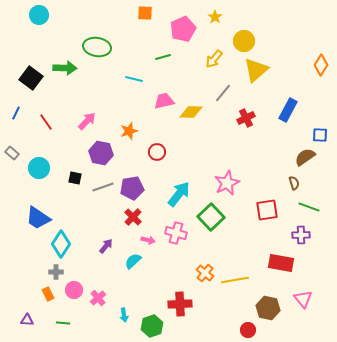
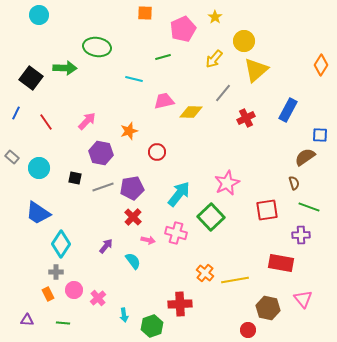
gray rectangle at (12, 153): moved 4 px down
blue trapezoid at (38, 218): moved 5 px up
cyan semicircle at (133, 261): rotated 96 degrees clockwise
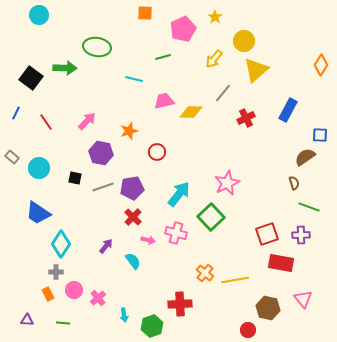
red square at (267, 210): moved 24 px down; rotated 10 degrees counterclockwise
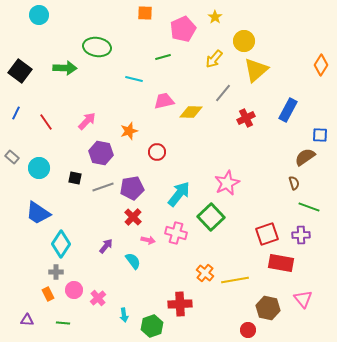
black square at (31, 78): moved 11 px left, 7 px up
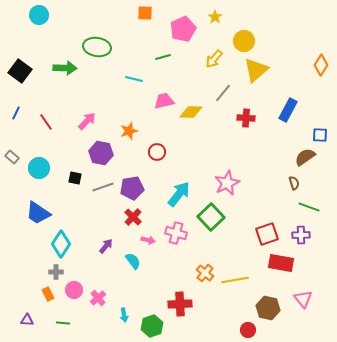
red cross at (246, 118): rotated 30 degrees clockwise
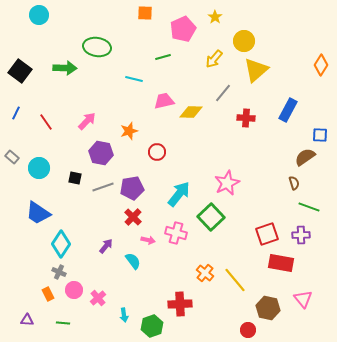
gray cross at (56, 272): moved 3 px right; rotated 24 degrees clockwise
yellow line at (235, 280): rotated 60 degrees clockwise
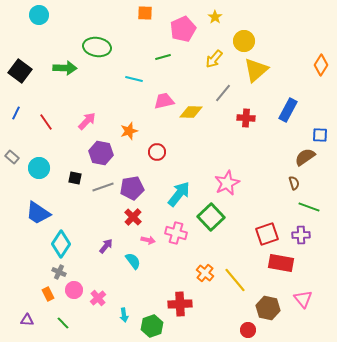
green line at (63, 323): rotated 40 degrees clockwise
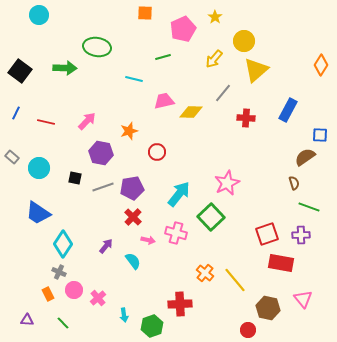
red line at (46, 122): rotated 42 degrees counterclockwise
cyan diamond at (61, 244): moved 2 px right
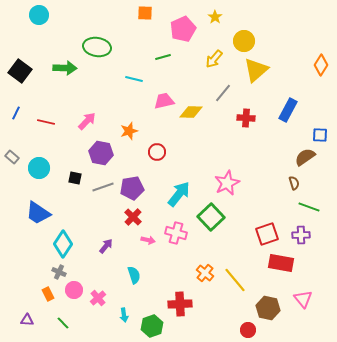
cyan semicircle at (133, 261): moved 1 px right, 14 px down; rotated 18 degrees clockwise
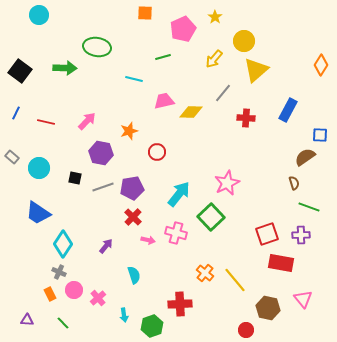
orange rectangle at (48, 294): moved 2 px right
red circle at (248, 330): moved 2 px left
